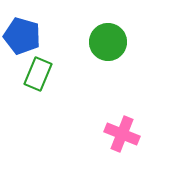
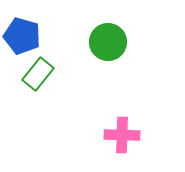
green rectangle: rotated 16 degrees clockwise
pink cross: moved 1 px down; rotated 20 degrees counterclockwise
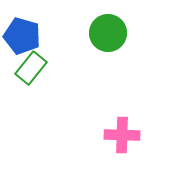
green circle: moved 9 px up
green rectangle: moved 7 px left, 6 px up
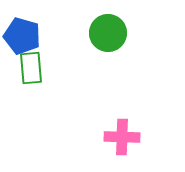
green rectangle: rotated 44 degrees counterclockwise
pink cross: moved 2 px down
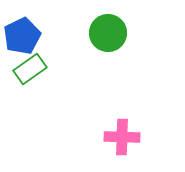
blue pentagon: rotated 30 degrees clockwise
green rectangle: moved 1 px left, 1 px down; rotated 60 degrees clockwise
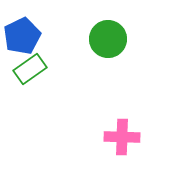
green circle: moved 6 px down
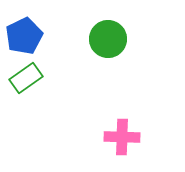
blue pentagon: moved 2 px right
green rectangle: moved 4 px left, 9 px down
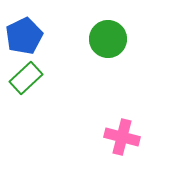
green rectangle: rotated 8 degrees counterclockwise
pink cross: rotated 12 degrees clockwise
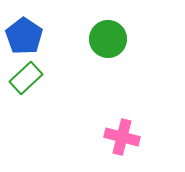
blue pentagon: rotated 12 degrees counterclockwise
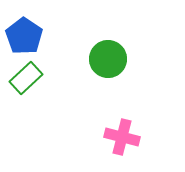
green circle: moved 20 px down
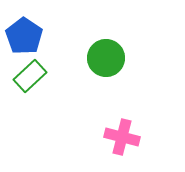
green circle: moved 2 px left, 1 px up
green rectangle: moved 4 px right, 2 px up
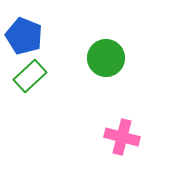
blue pentagon: rotated 12 degrees counterclockwise
